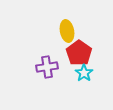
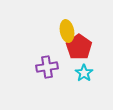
red pentagon: moved 6 px up
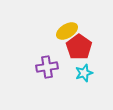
yellow ellipse: rotated 70 degrees clockwise
cyan star: rotated 18 degrees clockwise
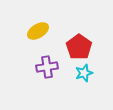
yellow ellipse: moved 29 px left
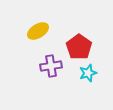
purple cross: moved 4 px right, 1 px up
cyan star: moved 4 px right
